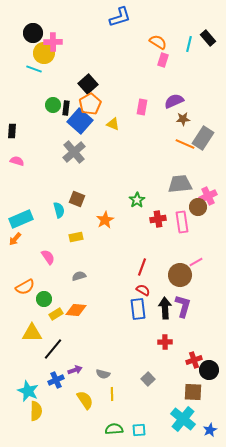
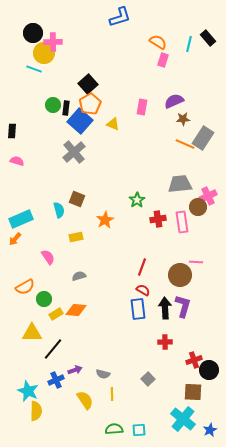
pink line at (196, 262): rotated 32 degrees clockwise
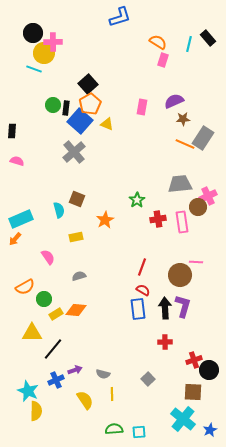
yellow triangle at (113, 124): moved 6 px left
cyan square at (139, 430): moved 2 px down
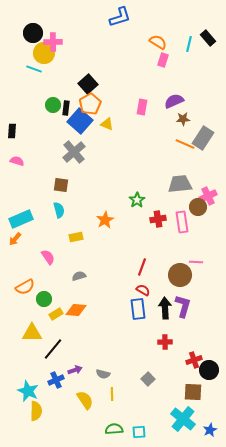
brown square at (77, 199): moved 16 px left, 14 px up; rotated 14 degrees counterclockwise
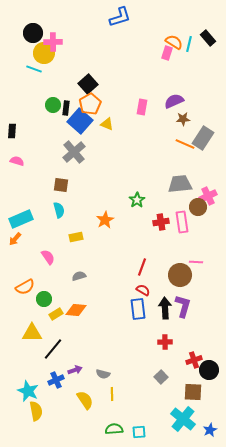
orange semicircle at (158, 42): moved 16 px right
pink rectangle at (163, 60): moved 4 px right, 7 px up
red cross at (158, 219): moved 3 px right, 3 px down
gray square at (148, 379): moved 13 px right, 2 px up
yellow semicircle at (36, 411): rotated 12 degrees counterclockwise
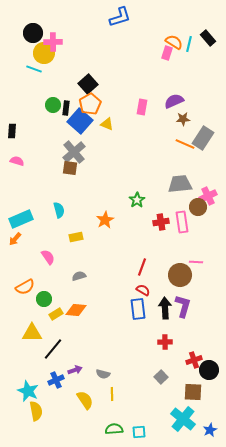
brown square at (61, 185): moved 9 px right, 17 px up
